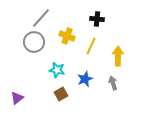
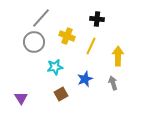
cyan star: moved 2 px left, 3 px up; rotated 21 degrees counterclockwise
purple triangle: moved 4 px right; rotated 24 degrees counterclockwise
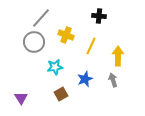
black cross: moved 2 px right, 3 px up
yellow cross: moved 1 px left, 1 px up
gray arrow: moved 3 px up
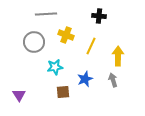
gray line: moved 5 px right, 4 px up; rotated 45 degrees clockwise
brown square: moved 2 px right, 2 px up; rotated 24 degrees clockwise
purple triangle: moved 2 px left, 3 px up
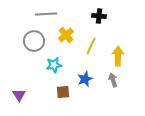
yellow cross: rotated 28 degrees clockwise
gray circle: moved 1 px up
cyan star: moved 1 px left, 2 px up
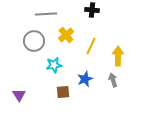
black cross: moved 7 px left, 6 px up
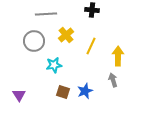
blue star: moved 12 px down
brown square: rotated 24 degrees clockwise
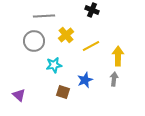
black cross: rotated 16 degrees clockwise
gray line: moved 2 px left, 2 px down
yellow line: rotated 36 degrees clockwise
gray arrow: moved 1 px right, 1 px up; rotated 24 degrees clockwise
blue star: moved 11 px up
purple triangle: rotated 16 degrees counterclockwise
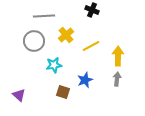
gray arrow: moved 3 px right
